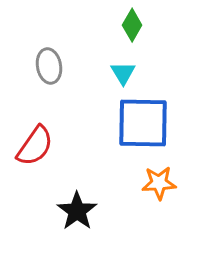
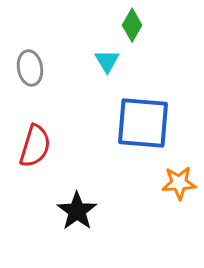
gray ellipse: moved 19 px left, 2 px down
cyan triangle: moved 16 px left, 12 px up
blue square: rotated 4 degrees clockwise
red semicircle: rotated 18 degrees counterclockwise
orange star: moved 20 px right
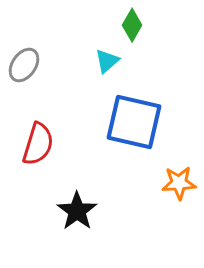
cyan triangle: rotated 20 degrees clockwise
gray ellipse: moved 6 px left, 3 px up; rotated 44 degrees clockwise
blue square: moved 9 px left, 1 px up; rotated 8 degrees clockwise
red semicircle: moved 3 px right, 2 px up
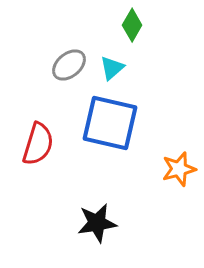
cyan triangle: moved 5 px right, 7 px down
gray ellipse: moved 45 px right; rotated 16 degrees clockwise
blue square: moved 24 px left, 1 px down
orange star: moved 14 px up; rotated 12 degrees counterclockwise
black star: moved 20 px right, 12 px down; rotated 27 degrees clockwise
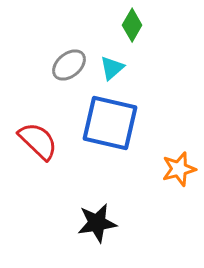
red semicircle: moved 3 px up; rotated 63 degrees counterclockwise
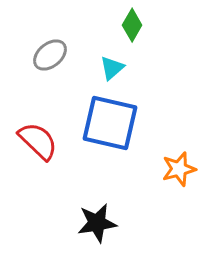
gray ellipse: moved 19 px left, 10 px up
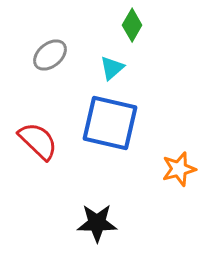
black star: rotated 9 degrees clockwise
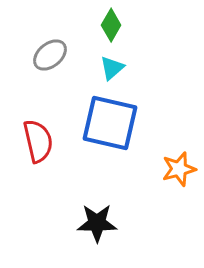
green diamond: moved 21 px left
red semicircle: rotated 33 degrees clockwise
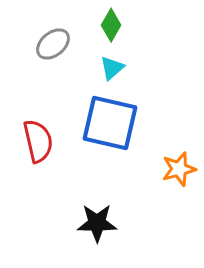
gray ellipse: moved 3 px right, 11 px up
